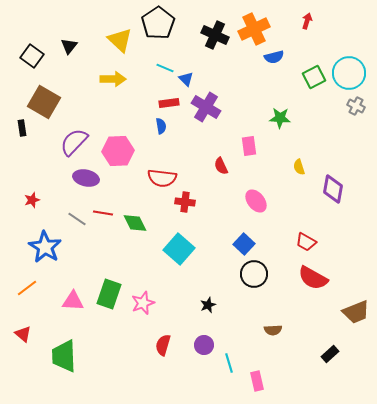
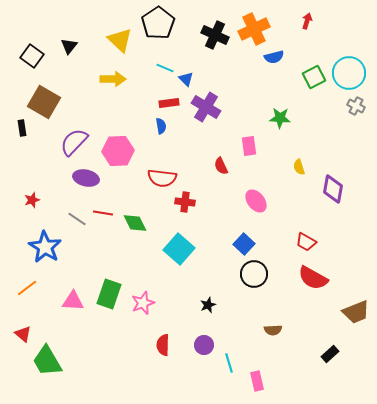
red semicircle at (163, 345): rotated 15 degrees counterclockwise
green trapezoid at (64, 356): moved 17 px left, 5 px down; rotated 28 degrees counterclockwise
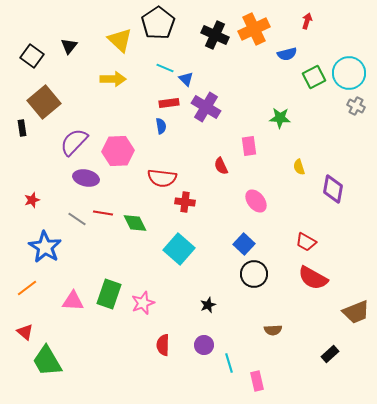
blue semicircle at (274, 57): moved 13 px right, 3 px up
brown square at (44, 102): rotated 20 degrees clockwise
red triangle at (23, 334): moved 2 px right, 2 px up
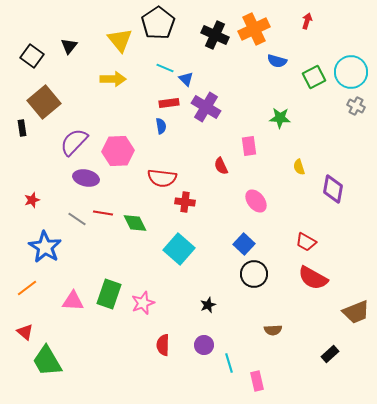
yellow triangle at (120, 40): rotated 8 degrees clockwise
blue semicircle at (287, 54): moved 10 px left, 7 px down; rotated 30 degrees clockwise
cyan circle at (349, 73): moved 2 px right, 1 px up
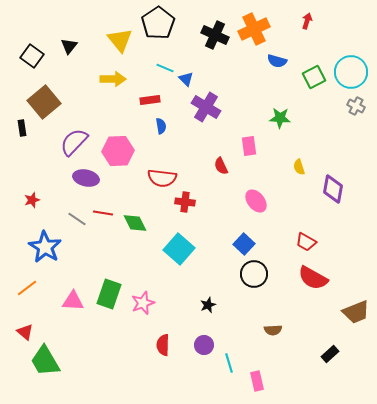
red rectangle at (169, 103): moved 19 px left, 3 px up
green trapezoid at (47, 361): moved 2 px left
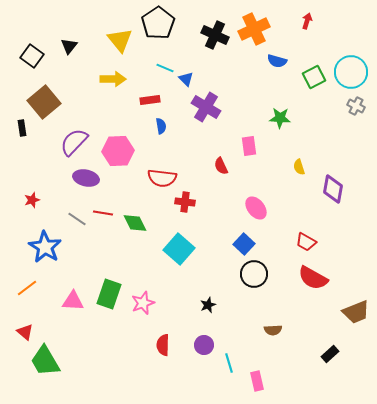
pink ellipse at (256, 201): moved 7 px down
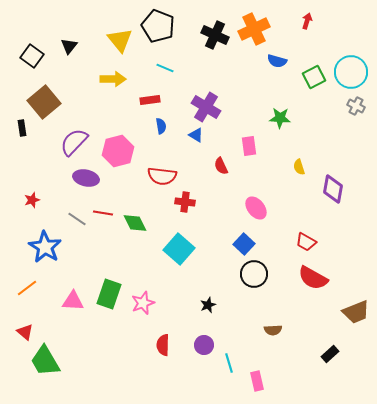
black pentagon at (158, 23): moved 3 px down; rotated 16 degrees counterclockwise
blue triangle at (186, 79): moved 10 px right, 56 px down; rotated 14 degrees counterclockwise
pink hexagon at (118, 151): rotated 12 degrees counterclockwise
red semicircle at (162, 178): moved 2 px up
